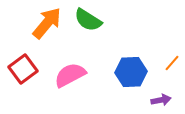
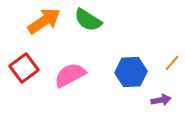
orange arrow: moved 3 px left, 2 px up; rotated 16 degrees clockwise
red square: moved 1 px right, 1 px up
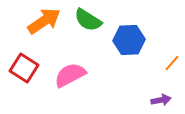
red square: rotated 20 degrees counterclockwise
blue hexagon: moved 2 px left, 32 px up
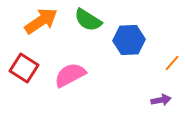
orange arrow: moved 3 px left
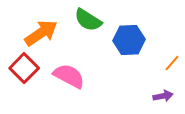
orange arrow: moved 12 px down
red square: rotated 12 degrees clockwise
pink semicircle: moved 1 px left, 1 px down; rotated 56 degrees clockwise
purple arrow: moved 2 px right, 4 px up
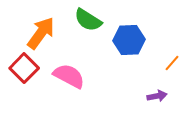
orange arrow: rotated 20 degrees counterclockwise
purple arrow: moved 6 px left
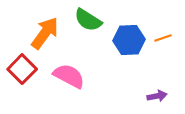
orange arrow: moved 4 px right
orange line: moved 9 px left, 25 px up; rotated 30 degrees clockwise
red square: moved 2 px left, 1 px down
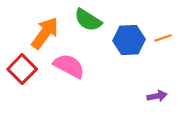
pink semicircle: moved 10 px up
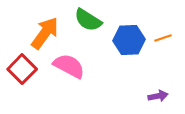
purple arrow: moved 1 px right
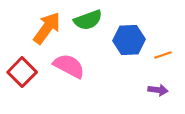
green semicircle: rotated 52 degrees counterclockwise
orange arrow: moved 2 px right, 5 px up
orange line: moved 17 px down
red square: moved 3 px down
purple arrow: moved 6 px up; rotated 18 degrees clockwise
